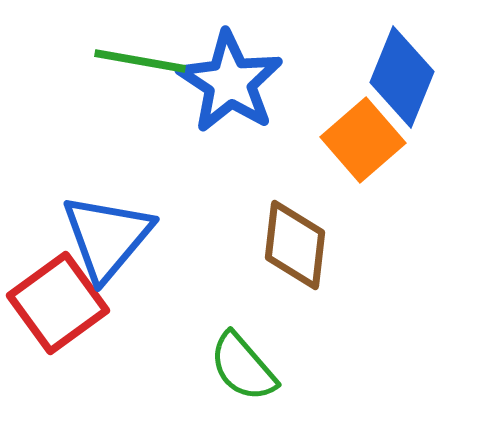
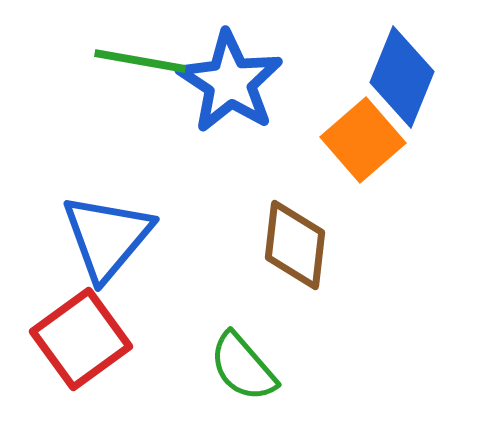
red square: moved 23 px right, 36 px down
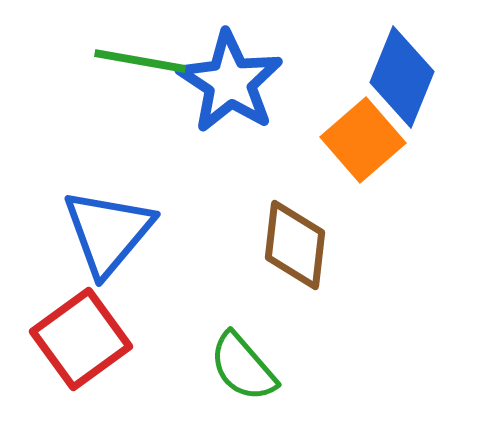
blue triangle: moved 1 px right, 5 px up
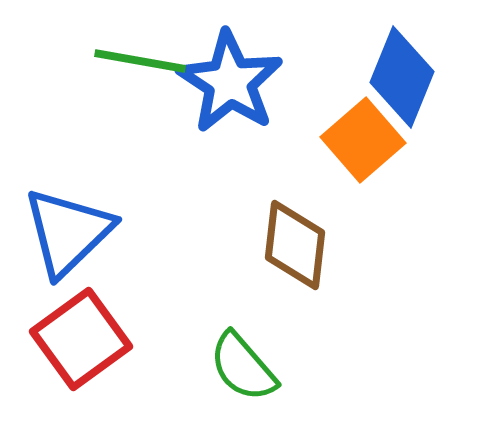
blue triangle: moved 40 px left; rotated 6 degrees clockwise
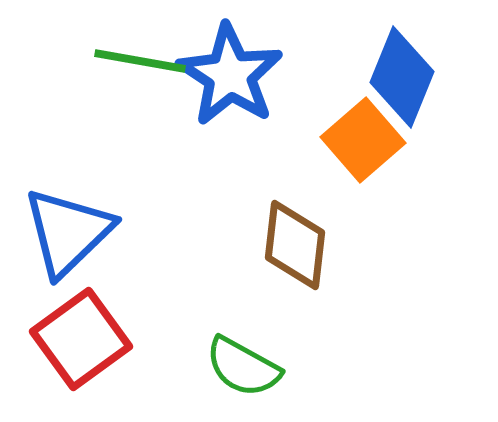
blue star: moved 7 px up
green semicircle: rotated 20 degrees counterclockwise
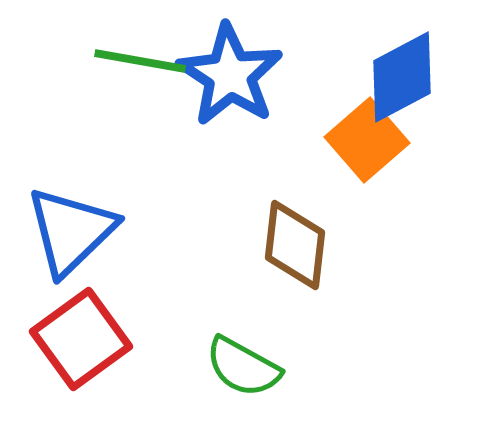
blue diamond: rotated 40 degrees clockwise
orange square: moved 4 px right
blue triangle: moved 3 px right, 1 px up
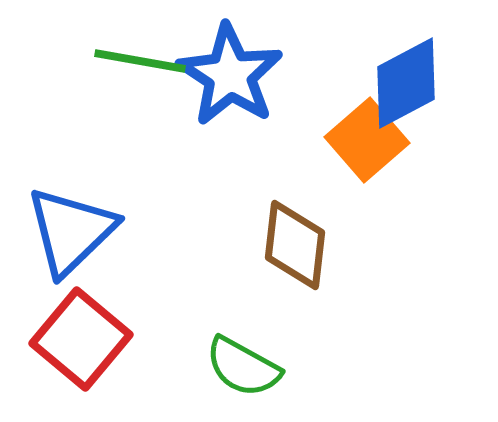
blue diamond: moved 4 px right, 6 px down
red square: rotated 14 degrees counterclockwise
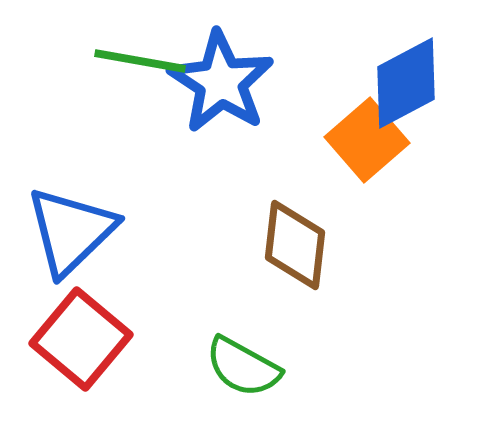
blue star: moved 9 px left, 7 px down
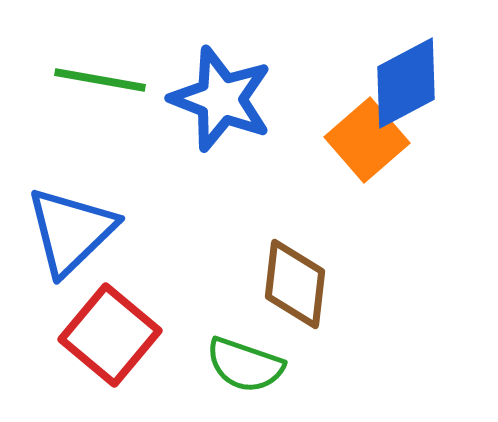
green line: moved 40 px left, 19 px down
blue star: moved 17 px down; rotated 12 degrees counterclockwise
brown diamond: moved 39 px down
red square: moved 29 px right, 4 px up
green semicircle: moved 2 px right, 2 px up; rotated 10 degrees counterclockwise
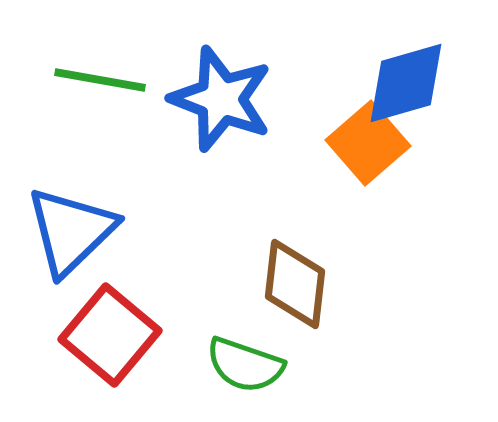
blue diamond: rotated 12 degrees clockwise
orange square: moved 1 px right, 3 px down
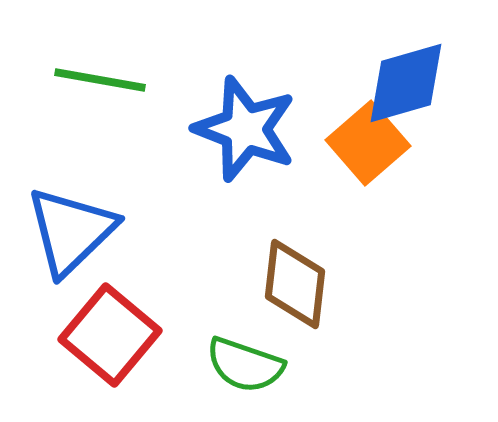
blue star: moved 24 px right, 30 px down
